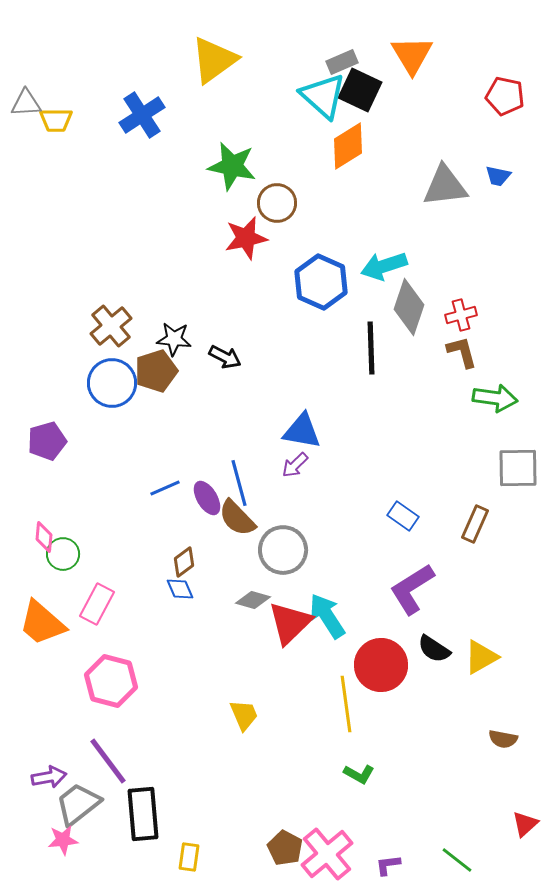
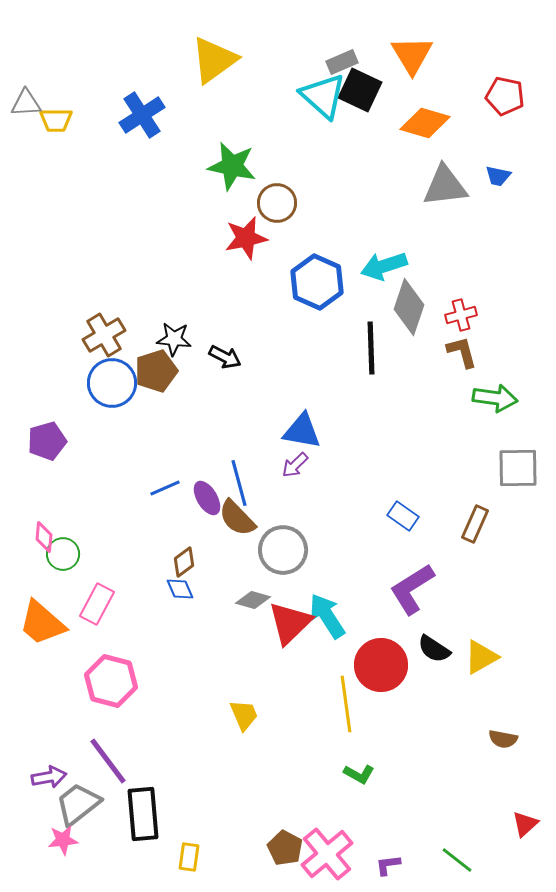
orange diamond at (348, 146): moved 77 px right, 23 px up; rotated 48 degrees clockwise
blue hexagon at (321, 282): moved 4 px left
brown cross at (111, 326): moved 7 px left, 9 px down; rotated 9 degrees clockwise
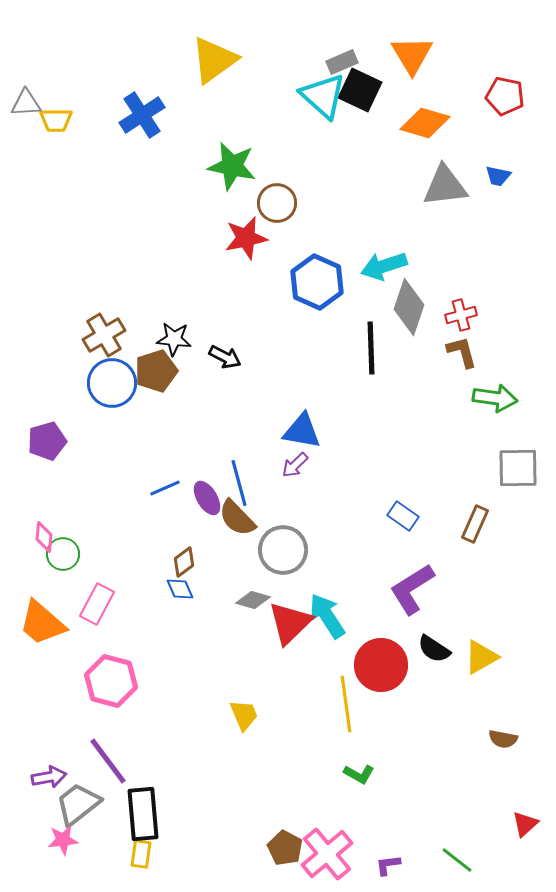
yellow rectangle at (189, 857): moved 48 px left, 3 px up
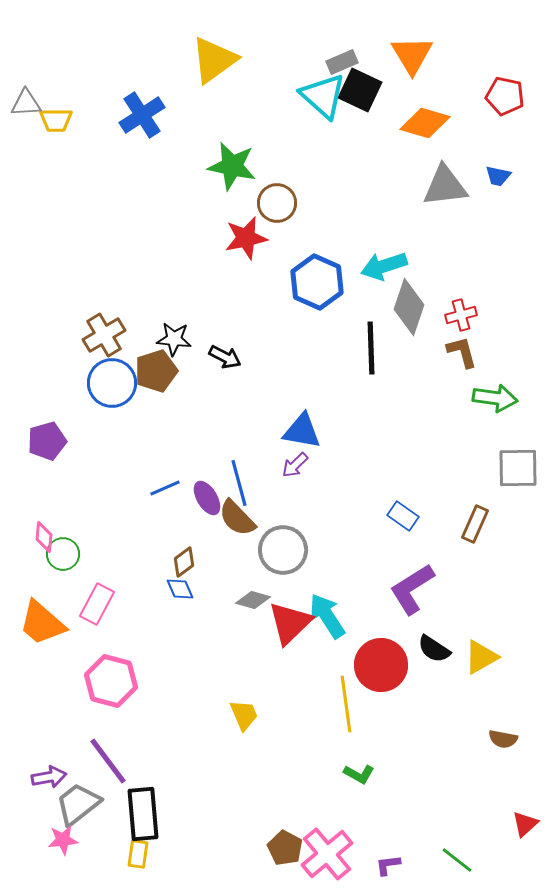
yellow rectangle at (141, 854): moved 3 px left
